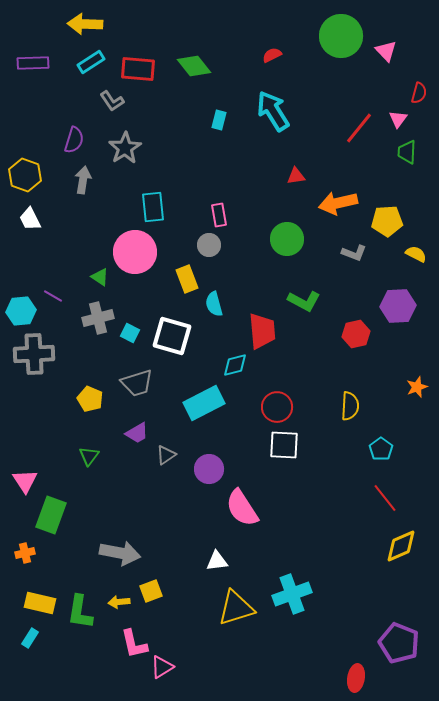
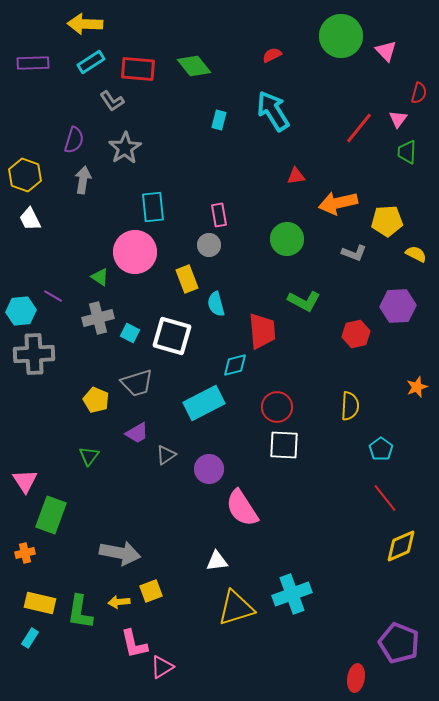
cyan semicircle at (214, 304): moved 2 px right
yellow pentagon at (90, 399): moved 6 px right, 1 px down
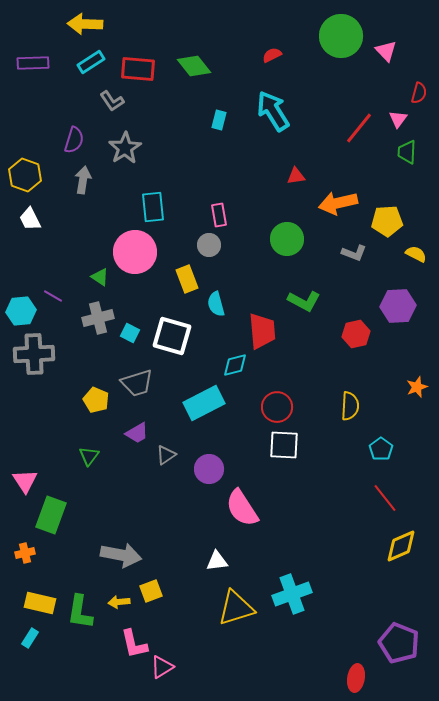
gray arrow at (120, 553): moved 1 px right, 2 px down
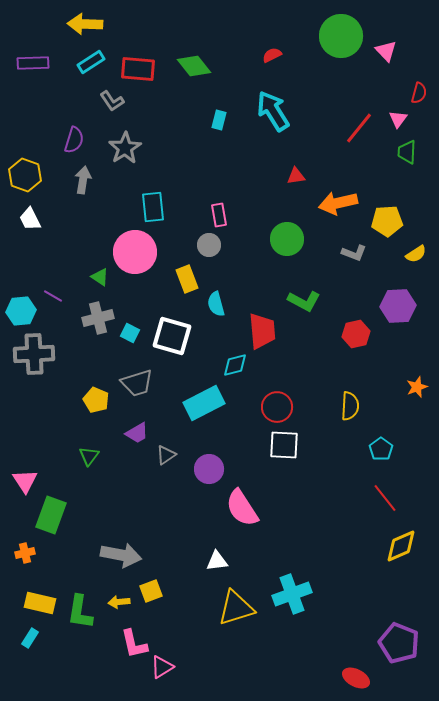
yellow semicircle at (416, 254): rotated 120 degrees clockwise
red ellipse at (356, 678): rotated 72 degrees counterclockwise
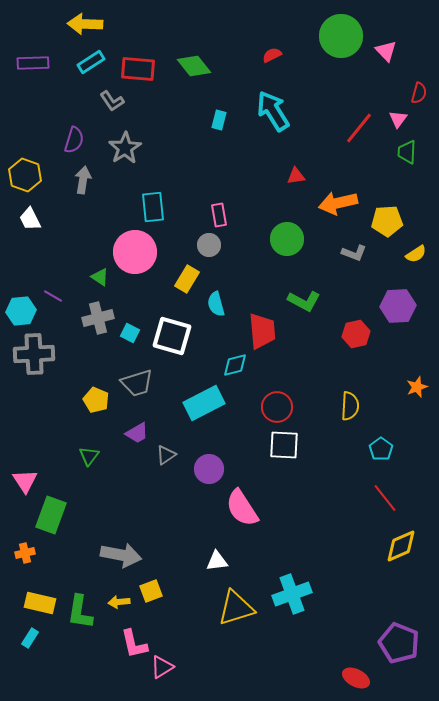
yellow rectangle at (187, 279): rotated 52 degrees clockwise
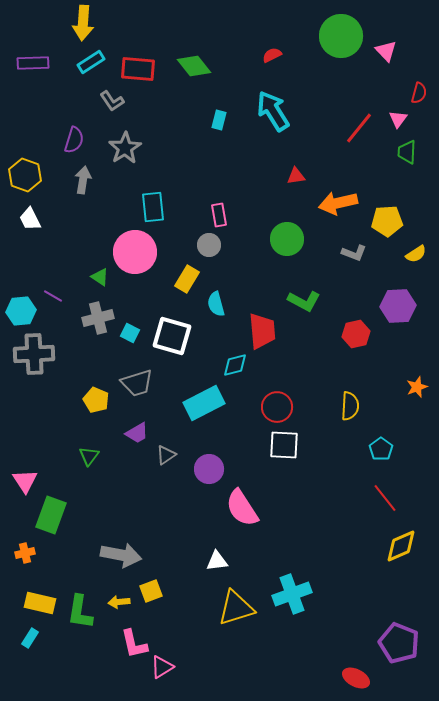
yellow arrow at (85, 24): moved 2 px left, 1 px up; rotated 88 degrees counterclockwise
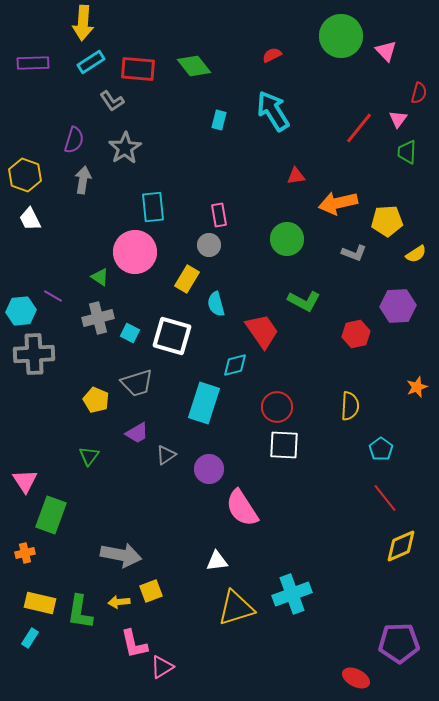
red trapezoid at (262, 331): rotated 30 degrees counterclockwise
cyan rectangle at (204, 403): rotated 45 degrees counterclockwise
purple pentagon at (399, 643): rotated 24 degrees counterclockwise
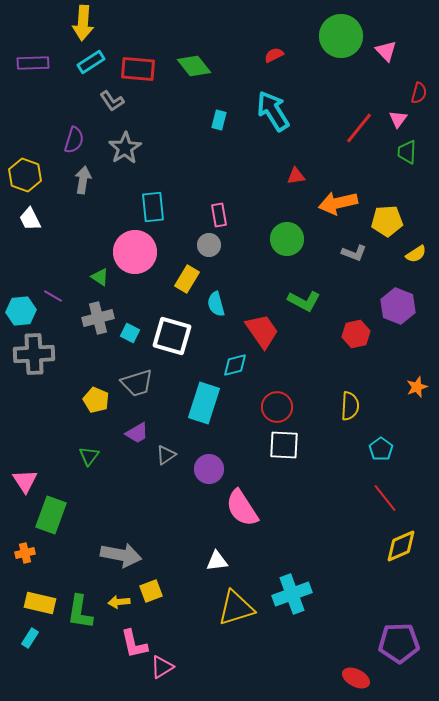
red semicircle at (272, 55): moved 2 px right
purple hexagon at (398, 306): rotated 24 degrees clockwise
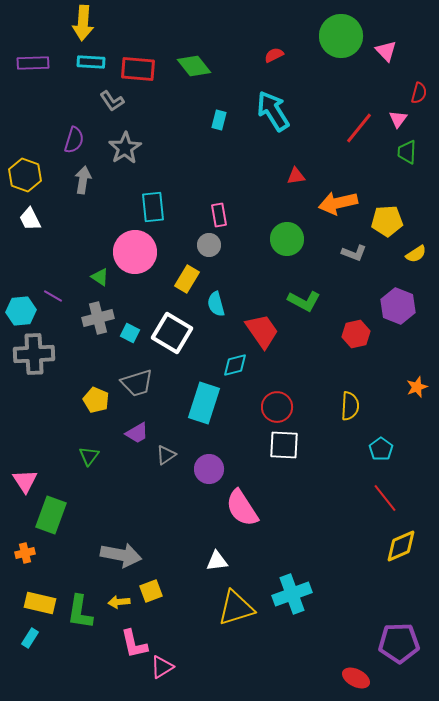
cyan rectangle at (91, 62): rotated 36 degrees clockwise
white square at (172, 336): moved 3 px up; rotated 15 degrees clockwise
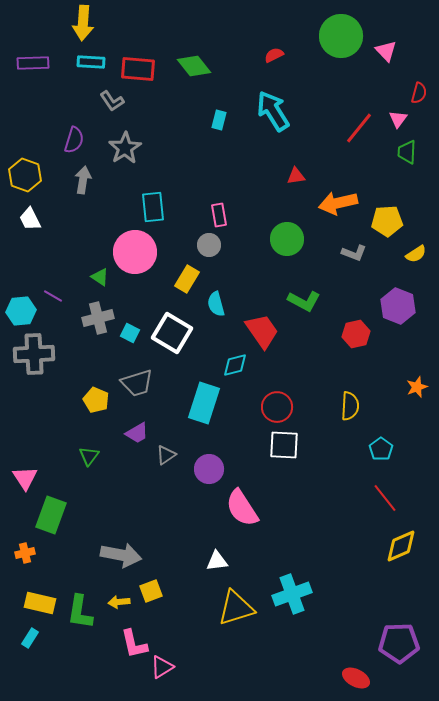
pink triangle at (25, 481): moved 3 px up
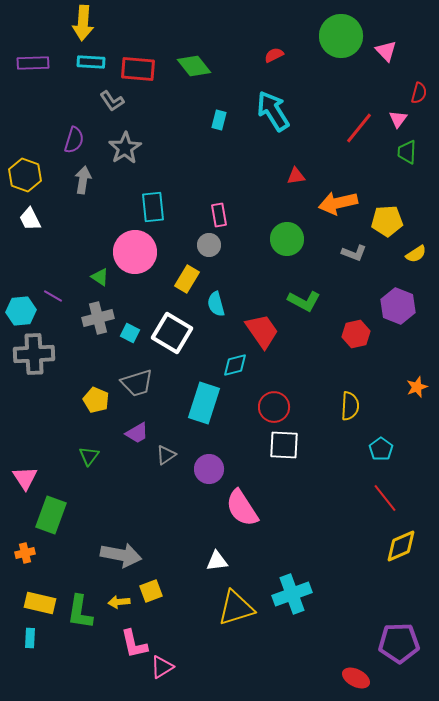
red circle at (277, 407): moved 3 px left
cyan rectangle at (30, 638): rotated 30 degrees counterclockwise
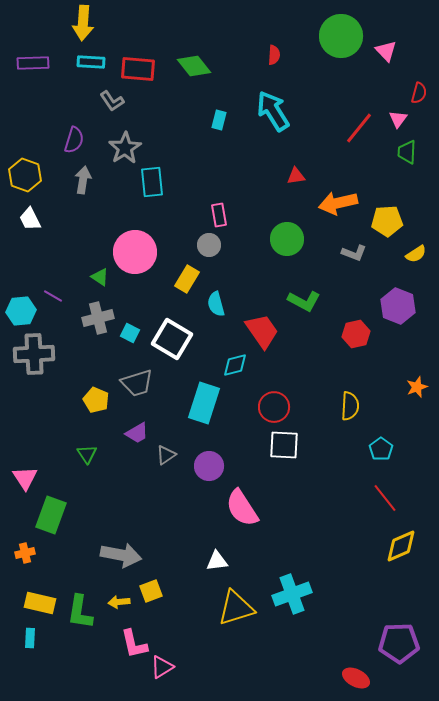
red semicircle at (274, 55): rotated 120 degrees clockwise
cyan rectangle at (153, 207): moved 1 px left, 25 px up
white square at (172, 333): moved 6 px down
green triangle at (89, 456): moved 2 px left, 2 px up; rotated 10 degrees counterclockwise
purple circle at (209, 469): moved 3 px up
